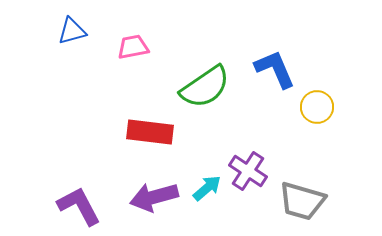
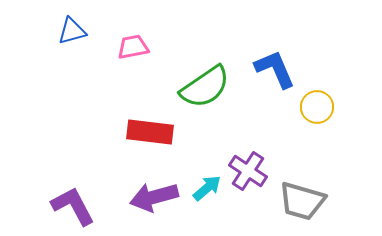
purple L-shape: moved 6 px left
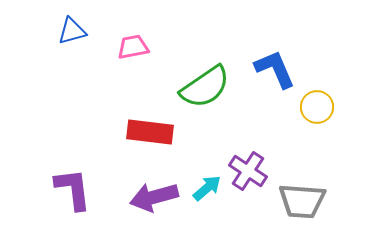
gray trapezoid: rotated 12 degrees counterclockwise
purple L-shape: moved 17 px up; rotated 21 degrees clockwise
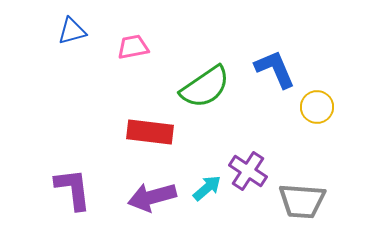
purple arrow: moved 2 px left
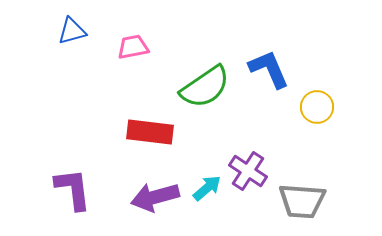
blue L-shape: moved 6 px left
purple arrow: moved 3 px right
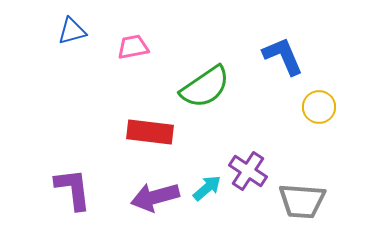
blue L-shape: moved 14 px right, 13 px up
yellow circle: moved 2 px right
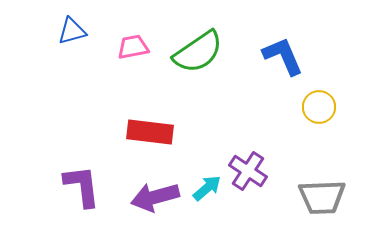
green semicircle: moved 7 px left, 35 px up
purple L-shape: moved 9 px right, 3 px up
gray trapezoid: moved 20 px right, 4 px up; rotated 6 degrees counterclockwise
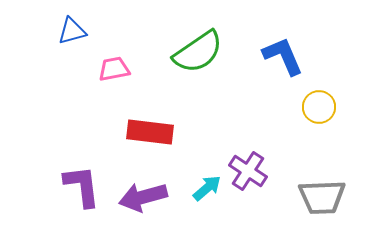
pink trapezoid: moved 19 px left, 22 px down
purple arrow: moved 12 px left
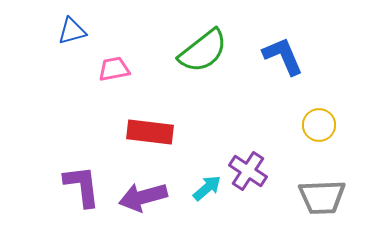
green semicircle: moved 5 px right, 1 px up; rotated 4 degrees counterclockwise
yellow circle: moved 18 px down
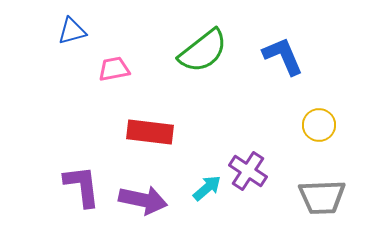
purple arrow: moved 3 px down; rotated 153 degrees counterclockwise
